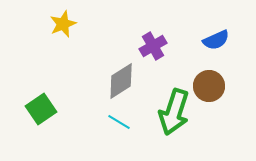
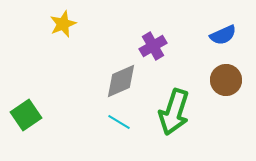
blue semicircle: moved 7 px right, 5 px up
gray diamond: rotated 9 degrees clockwise
brown circle: moved 17 px right, 6 px up
green square: moved 15 px left, 6 px down
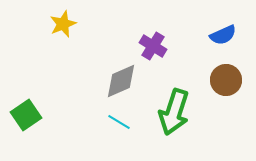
purple cross: rotated 28 degrees counterclockwise
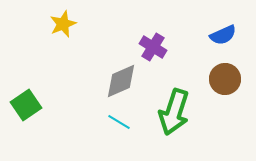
purple cross: moved 1 px down
brown circle: moved 1 px left, 1 px up
green square: moved 10 px up
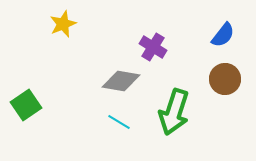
blue semicircle: rotated 28 degrees counterclockwise
gray diamond: rotated 33 degrees clockwise
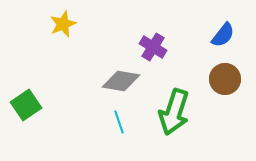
cyan line: rotated 40 degrees clockwise
